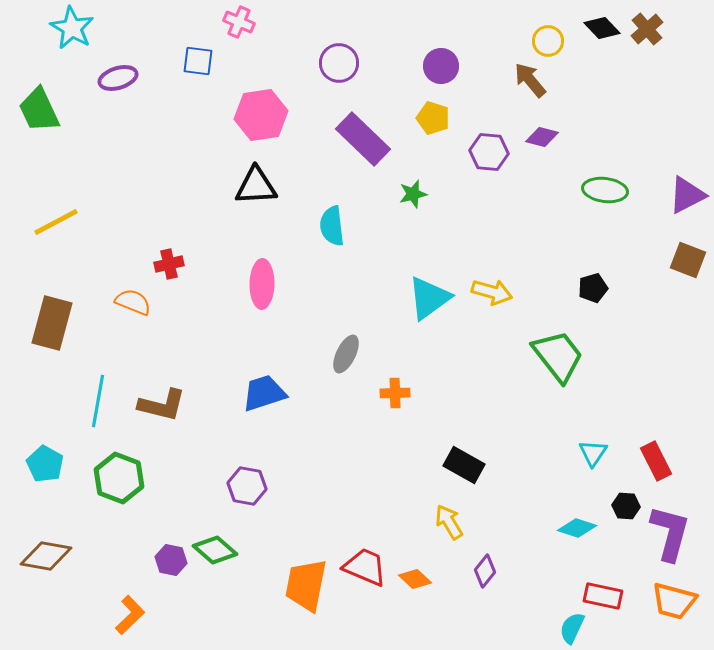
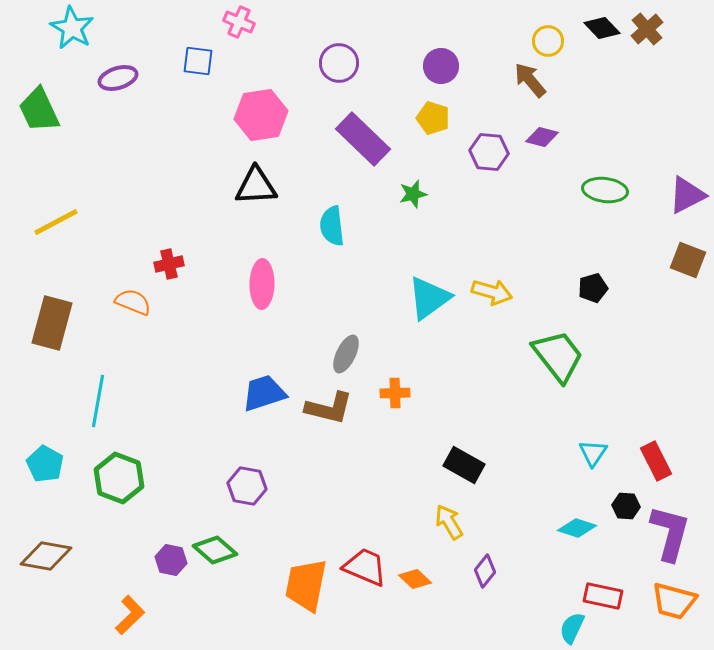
brown L-shape at (162, 405): moved 167 px right, 3 px down
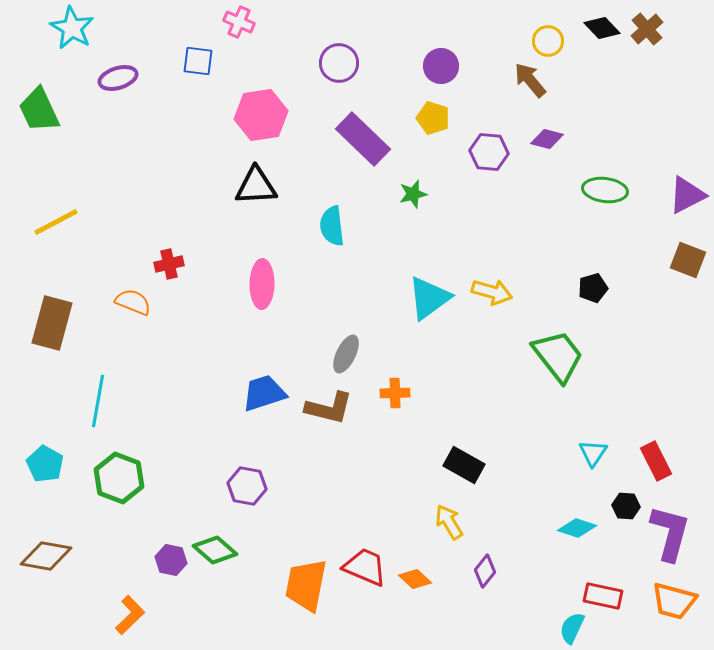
purple diamond at (542, 137): moved 5 px right, 2 px down
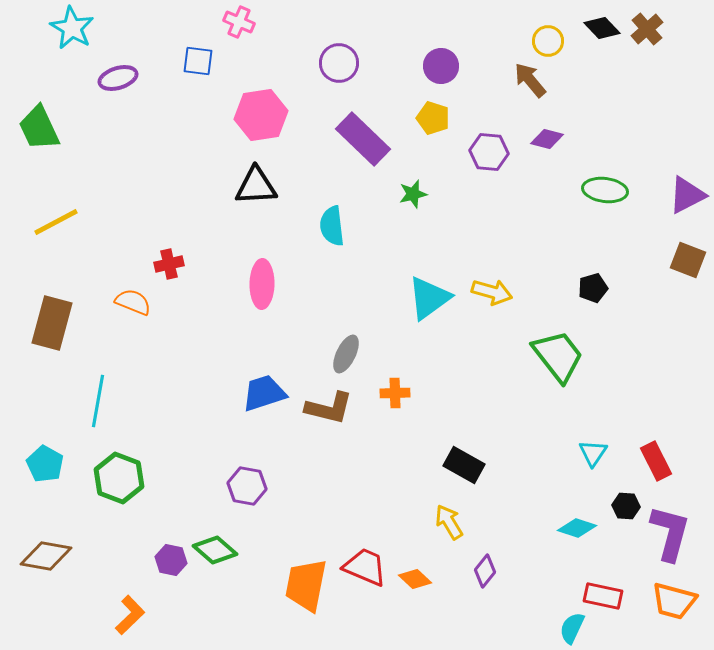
green trapezoid at (39, 110): moved 18 px down
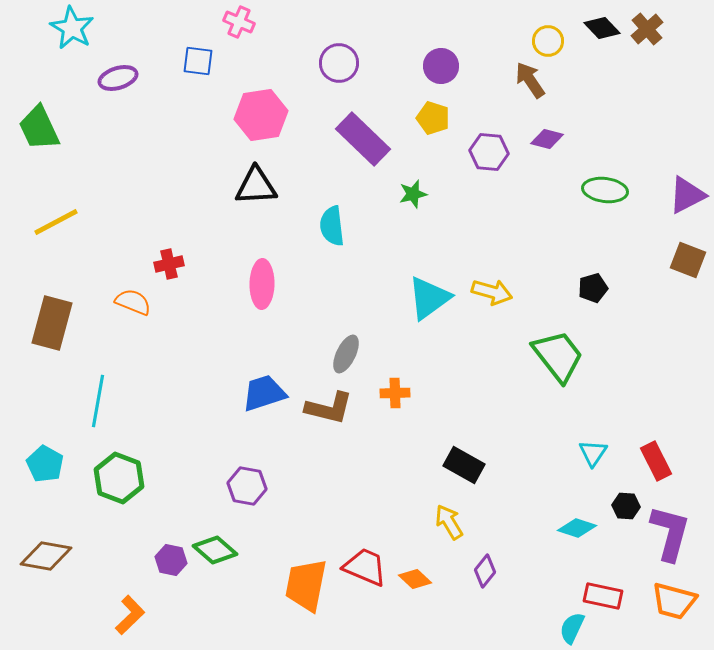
brown arrow at (530, 80): rotated 6 degrees clockwise
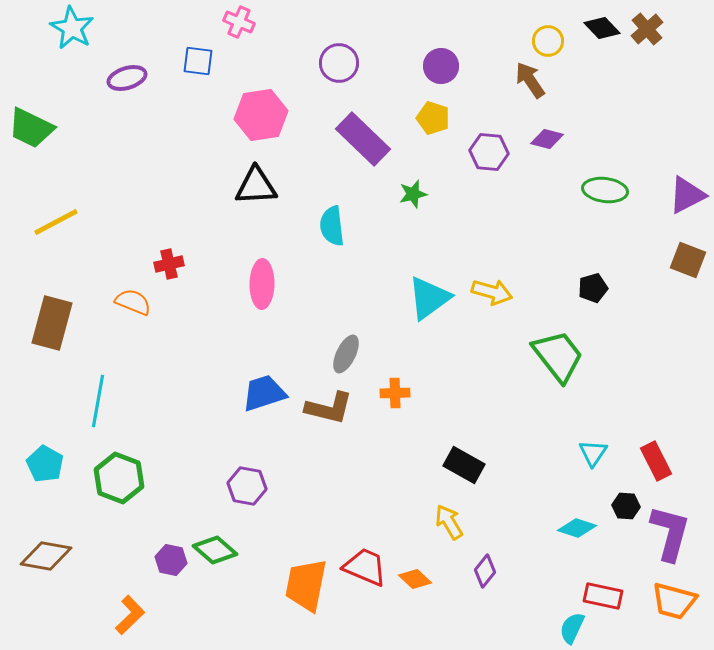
purple ellipse at (118, 78): moved 9 px right
green trapezoid at (39, 128): moved 8 px left; rotated 39 degrees counterclockwise
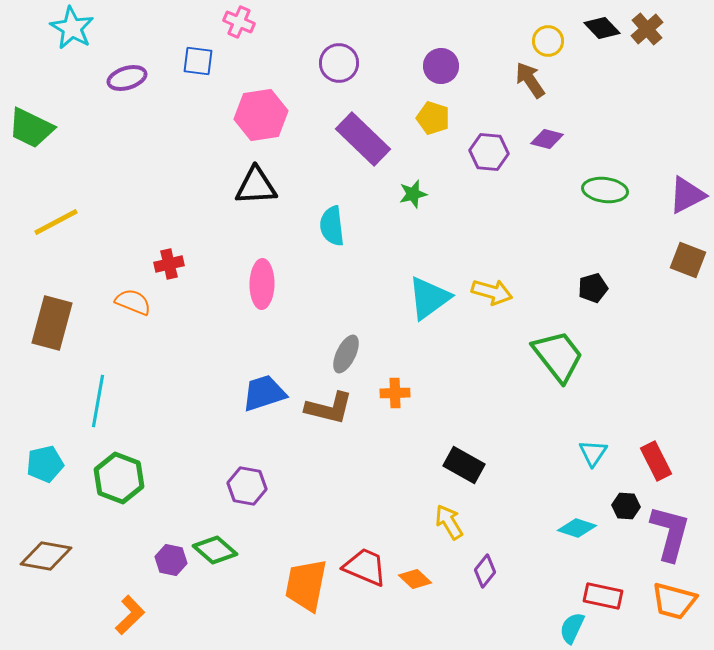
cyan pentagon at (45, 464): rotated 30 degrees clockwise
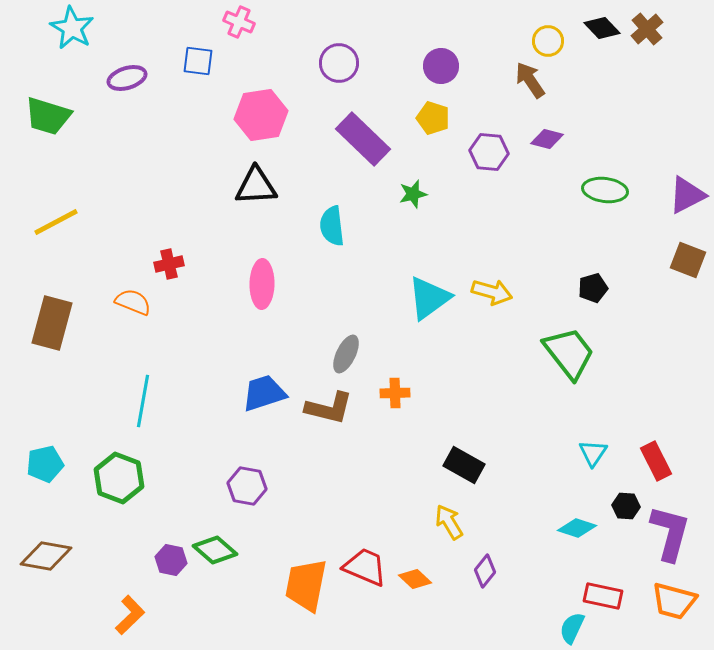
green trapezoid at (31, 128): moved 17 px right, 12 px up; rotated 9 degrees counterclockwise
green trapezoid at (558, 356): moved 11 px right, 3 px up
cyan line at (98, 401): moved 45 px right
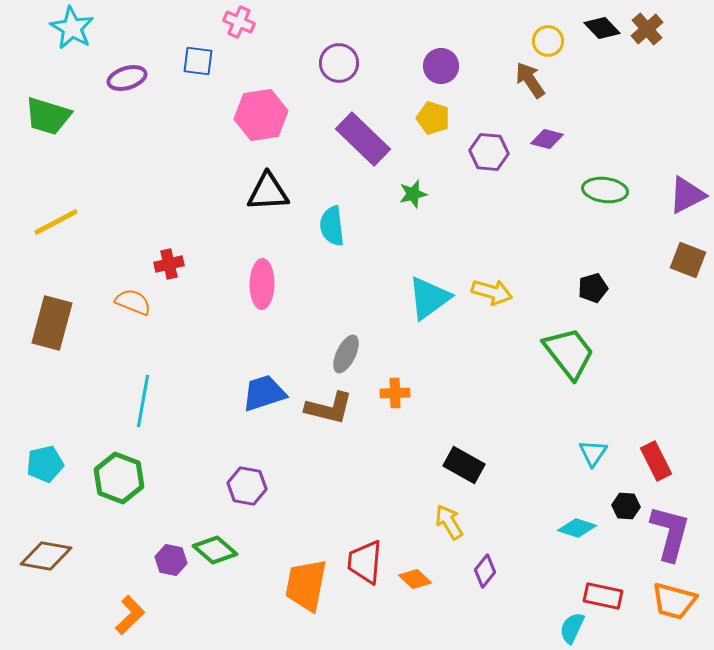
black triangle at (256, 186): moved 12 px right, 6 px down
red trapezoid at (365, 567): moved 5 px up; rotated 108 degrees counterclockwise
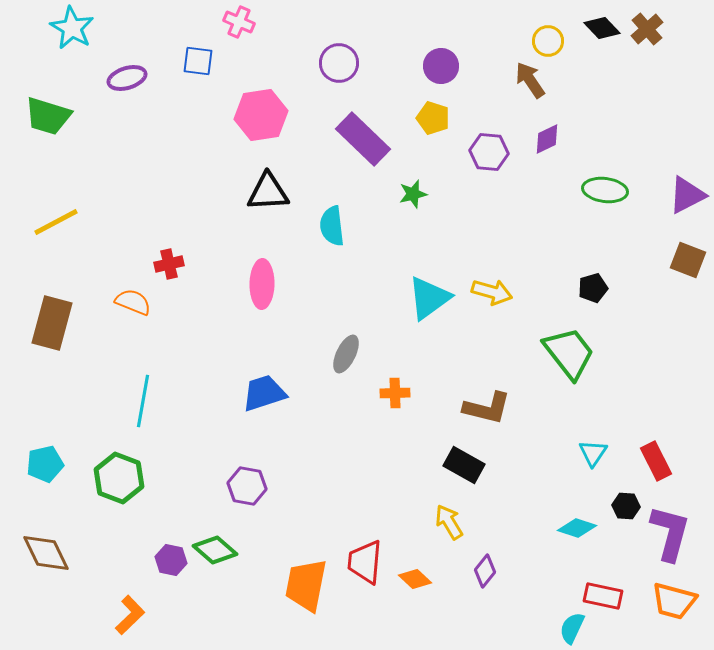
purple diamond at (547, 139): rotated 40 degrees counterclockwise
brown L-shape at (329, 408): moved 158 px right
brown diamond at (46, 556): moved 3 px up; rotated 54 degrees clockwise
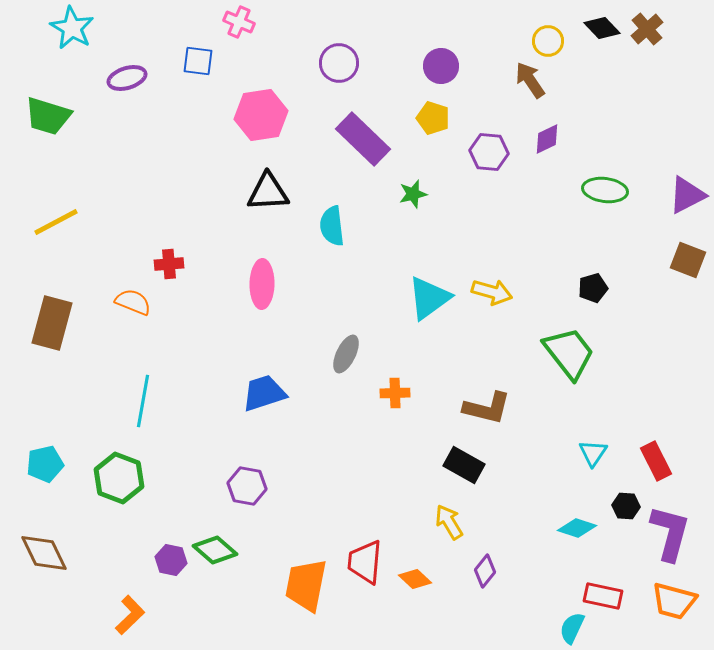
red cross at (169, 264): rotated 8 degrees clockwise
brown diamond at (46, 553): moved 2 px left
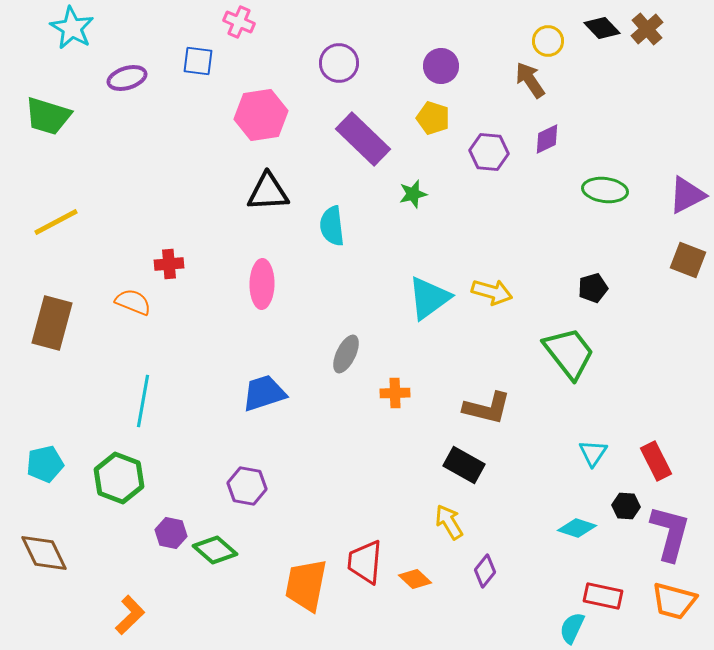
purple hexagon at (171, 560): moved 27 px up
